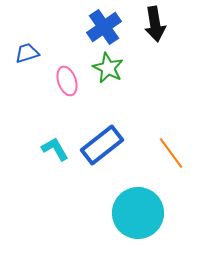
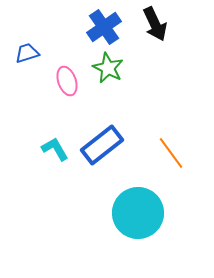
black arrow: rotated 16 degrees counterclockwise
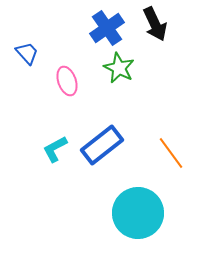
blue cross: moved 3 px right, 1 px down
blue trapezoid: rotated 65 degrees clockwise
green star: moved 11 px right
cyan L-shape: rotated 88 degrees counterclockwise
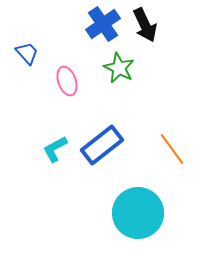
black arrow: moved 10 px left, 1 px down
blue cross: moved 4 px left, 4 px up
orange line: moved 1 px right, 4 px up
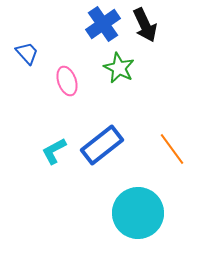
cyan L-shape: moved 1 px left, 2 px down
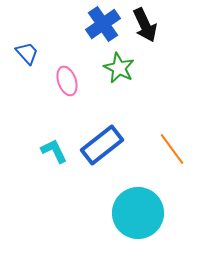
cyan L-shape: rotated 92 degrees clockwise
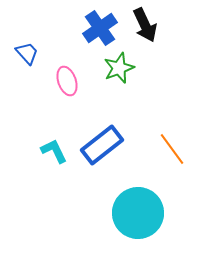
blue cross: moved 3 px left, 4 px down
green star: rotated 24 degrees clockwise
